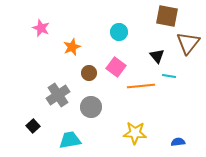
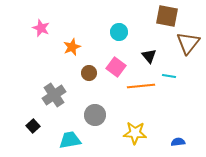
black triangle: moved 8 px left
gray cross: moved 4 px left
gray circle: moved 4 px right, 8 px down
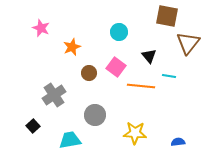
orange line: rotated 12 degrees clockwise
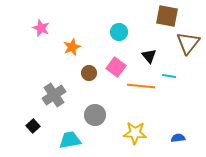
blue semicircle: moved 4 px up
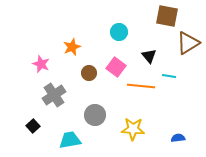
pink star: moved 36 px down
brown triangle: rotated 20 degrees clockwise
yellow star: moved 2 px left, 4 px up
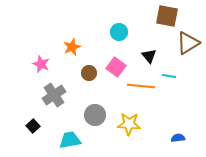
yellow star: moved 4 px left, 5 px up
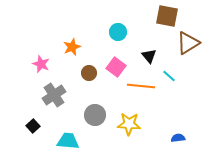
cyan circle: moved 1 px left
cyan line: rotated 32 degrees clockwise
cyan trapezoid: moved 2 px left, 1 px down; rotated 15 degrees clockwise
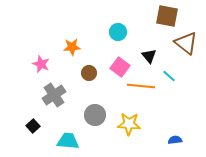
brown triangle: moved 2 px left; rotated 50 degrees counterclockwise
orange star: rotated 18 degrees clockwise
pink square: moved 4 px right
blue semicircle: moved 3 px left, 2 px down
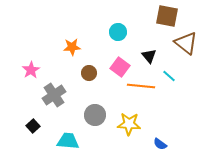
pink star: moved 10 px left, 6 px down; rotated 18 degrees clockwise
blue semicircle: moved 15 px left, 4 px down; rotated 136 degrees counterclockwise
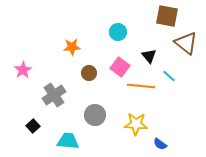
pink star: moved 8 px left
yellow star: moved 7 px right
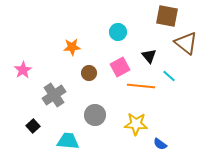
pink square: rotated 24 degrees clockwise
